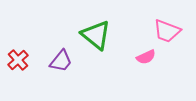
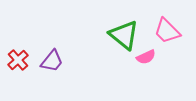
pink trapezoid: rotated 24 degrees clockwise
green triangle: moved 28 px right
purple trapezoid: moved 9 px left
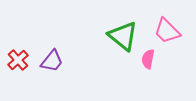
green triangle: moved 1 px left, 1 px down
pink semicircle: moved 2 px right, 2 px down; rotated 126 degrees clockwise
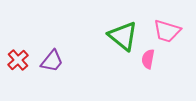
pink trapezoid: rotated 28 degrees counterclockwise
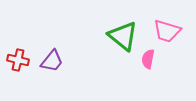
red cross: rotated 35 degrees counterclockwise
